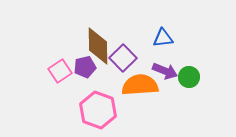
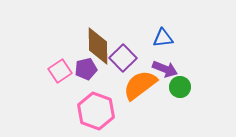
purple pentagon: moved 1 px right, 2 px down
purple arrow: moved 2 px up
green circle: moved 9 px left, 10 px down
orange semicircle: rotated 33 degrees counterclockwise
pink hexagon: moved 2 px left, 1 px down
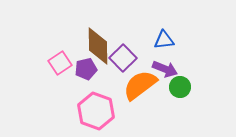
blue triangle: moved 1 px right, 2 px down
pink square: moved 8 px up
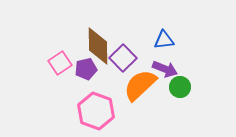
orange semicircle: rotated 6 degrees counterclockwise
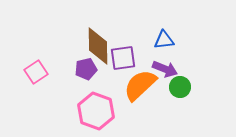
purple square: rotated 36 degrees clockwise
pink square: moved 24 px left, 9 px down
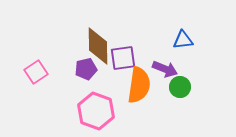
blue triangle: moved 19 px right
orange semicircle: moved 1 px left; rotated 141 degrees clockwise
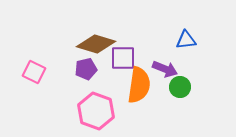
blue triangle: moved 3 px right
brown diamond: moved 2 px left, 2 px up; rotated 72 degrees counterclockwise
purple square: rotated 8 degrees clockwise
pink square: moved 2 px left; rotated 30 degrees counterclockwise
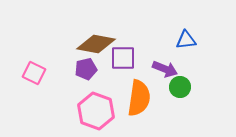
brown diamond: rotated 6 degrees counterclockwise
pink square: moved 1 px down
orange semicircle: moved 13 px down
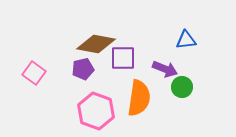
purple pentagon: moved 3 px left
pink square: rotated 10 degrees clockwise
green circle: moved 2 px right
